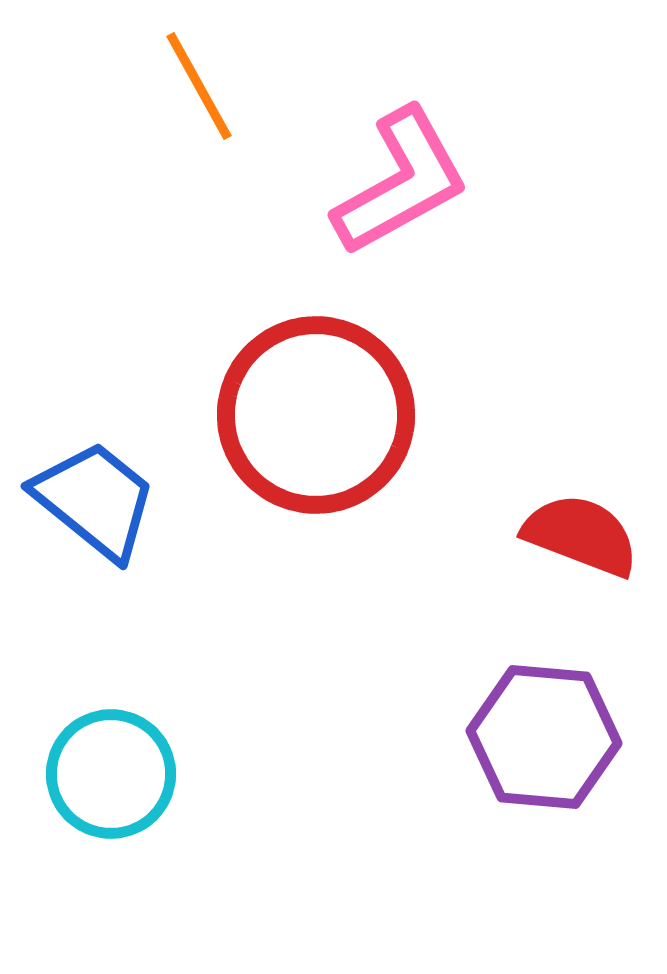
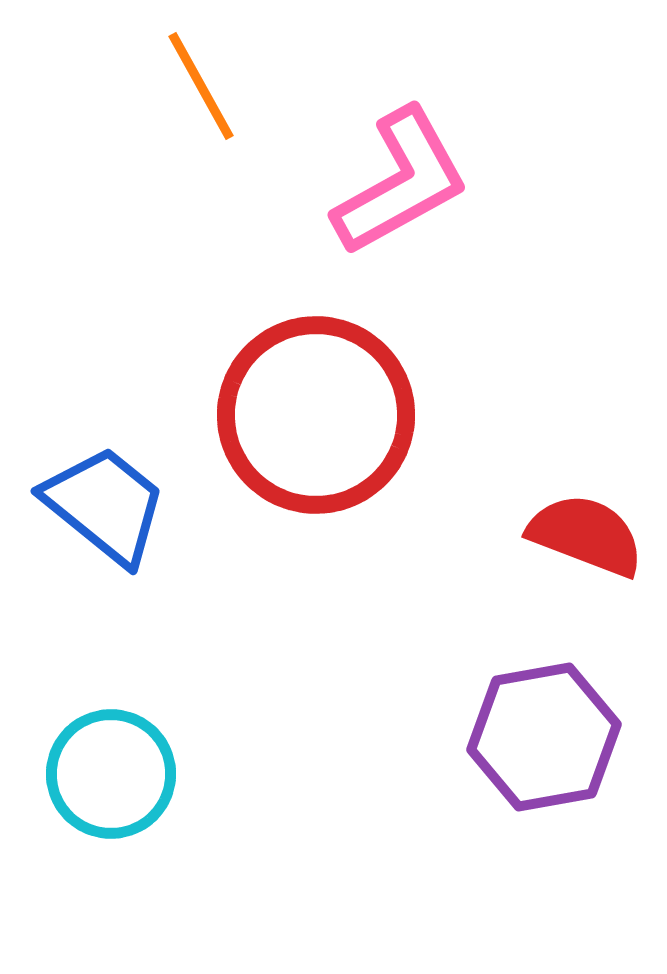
orange line: moved 2 px right
blue trapezoid: moved 10 px right, 5 px down
red semicircle: moved 5 px right
purple hexagon: rotated 15 degrees counterclockwise
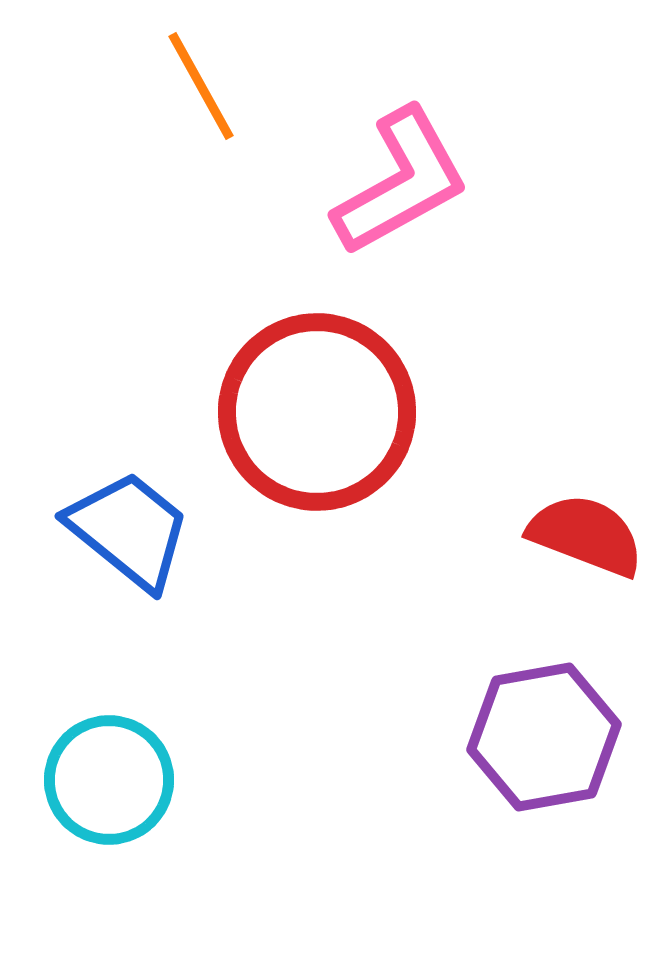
red circle: moved 1 px right, 3 px up
blue trapezoid: moved 24 px right, 25 px down
cyan circle: moved 2 px left, 6 px down
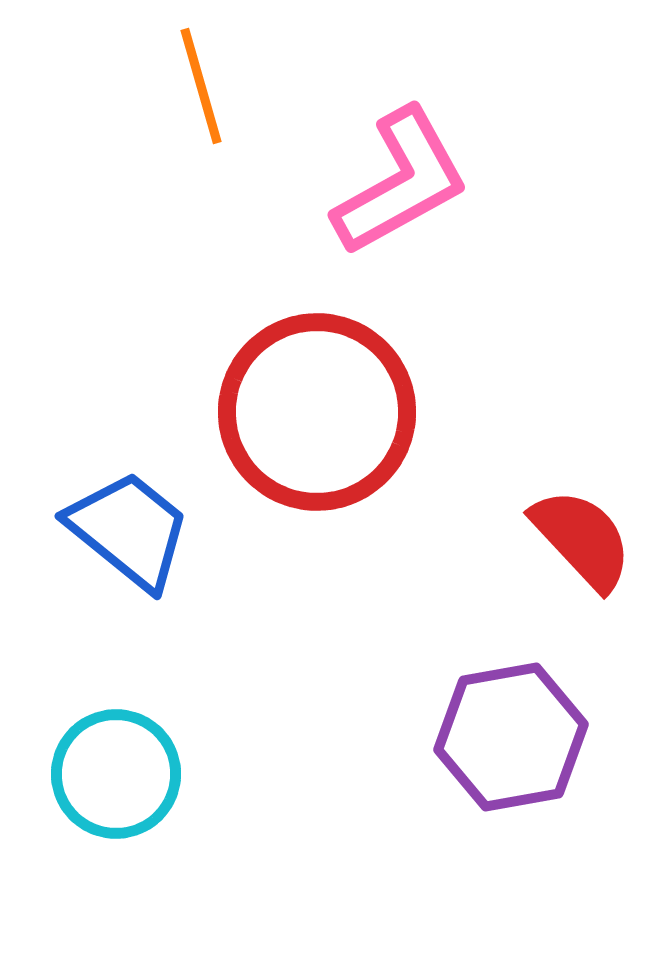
orange line: rotated 13 degrees clockwise
red semicircle: moved 4 px left, 4 px down; rotated 26 degrees clockwise
purple hexagon: moved 33 px left
cyan circle: moved 7 px right, 6 px up
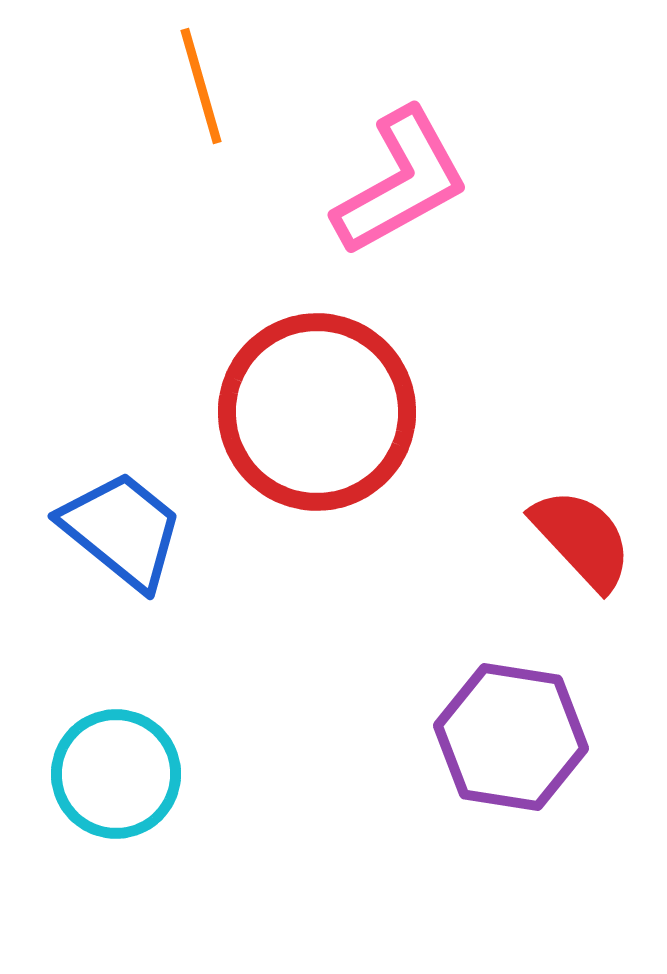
blue trapezoid: moved 7 px left
purple hexagon: rotated 19 degrees clockwise
